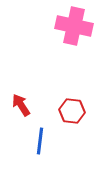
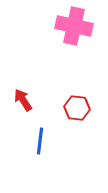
red arrow: moved 2 px right, 5 px up
red hexagon: moved 5 px right, 3 px up
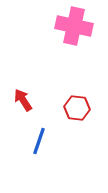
blue line: moved 1 px left; rotated 12 degrees clockwise
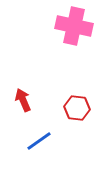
red arrow: rotated 10 degrees clockwise
blue line: rotated 36 degrees clockwise
